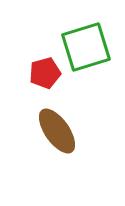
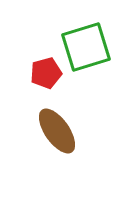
red pentagon: moved 1 px right
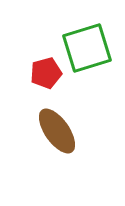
green square: moved 1 px right, 1 px down
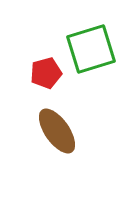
green square: moved 4 px right, 1 px down
